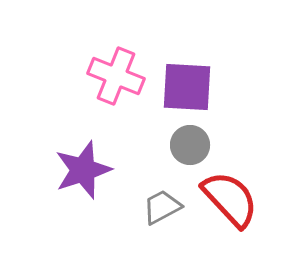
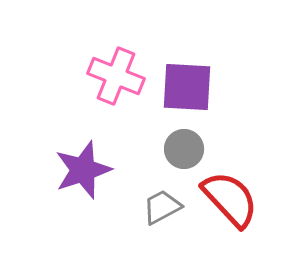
gray circle: moved 6 px left, 4 px down
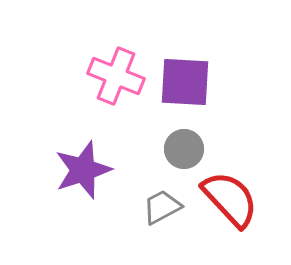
purple square: moved 2 px left, 5 px up
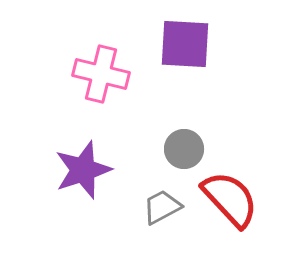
pink cross: moved 15 px left, 2 px up; rotated 8 degrees counterclockwise
purple square: moved 38 px up
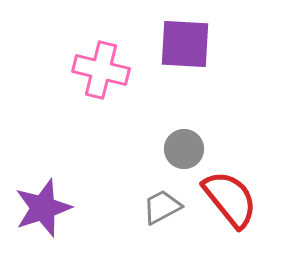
pink cross: moved 4 px up
purple star: moved 40 px left, 38 px down
red semicircle: rotated 4 degrees clockwise
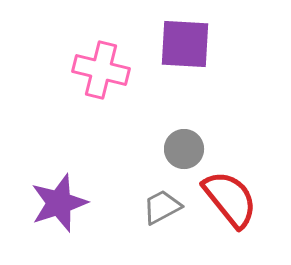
purple star: moved 16 px right, 5 px up
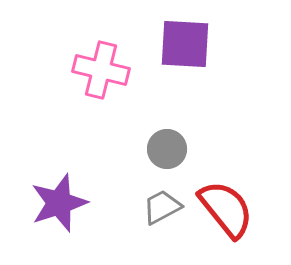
gray circle: moved 17 px left
red semicircle: moved 4 px left, 10 px down
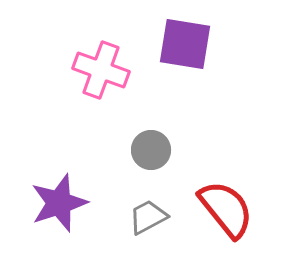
purple square: rotated 6 degrees clockwise
pink cross: rotated 6 degrees clockwise
gray circle: moved 16 px left, 1 px down
gray trapezoid: moved 14 px left, 10 px down
